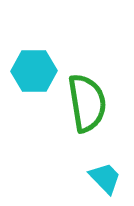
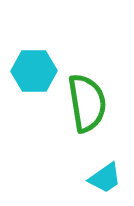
cyan trapezoid: rotated 99 degrees clockwise
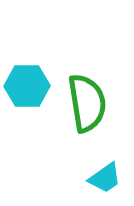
cyan hexagon: moved 7 px left, 15 px down
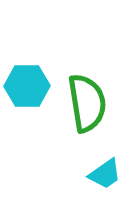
cyan trapezoid: moved 4 px up
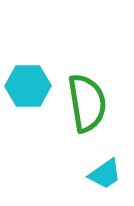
cyan hexagon: moved 1 px right
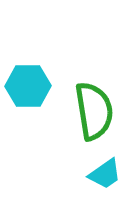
green semicircle: moved 7 px right, 8 px down
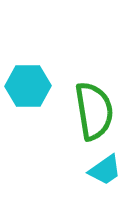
cyan trapezoid: moved 4 px up
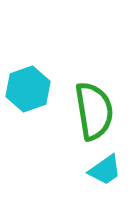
cyan hexagon: moved 3 px down; rotated 18 degrees counterclockwise
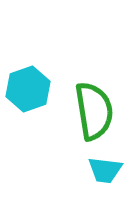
cyan trapezoid: rotated 42 degrees clockwise
